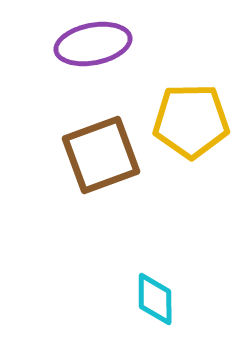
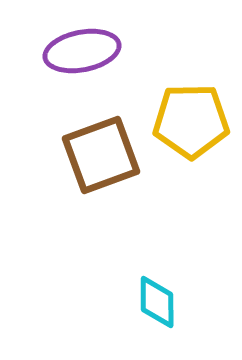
purple ellipse: moved 11 px left, 7 px down
cyan diamond: moved 2 px right, 3 px down
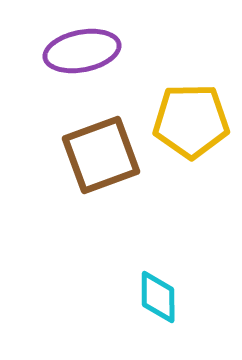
cyan diamond: moved 1 px right, 5 px up
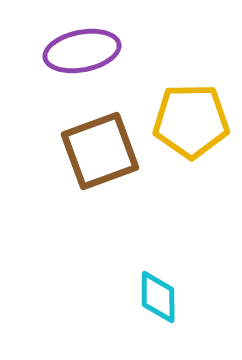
brown square: moved 1 px left, 4 px up
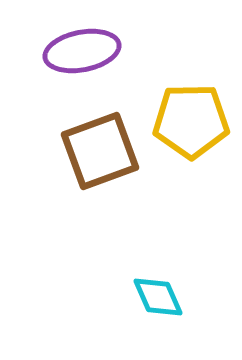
cyan diamond: rotated 24 degrees counterclockwise
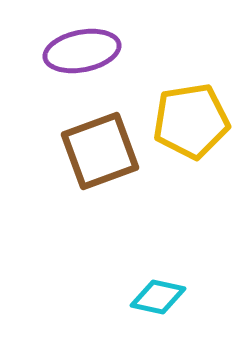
yellow pentagon: rotated 8 degrees counterclockwise
cyan diamond: rotated 54 degrees counterclockwise
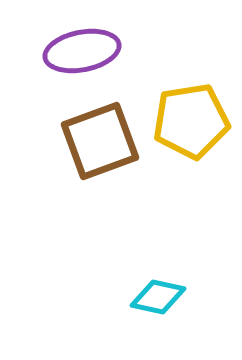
brown square: moved 10 px up
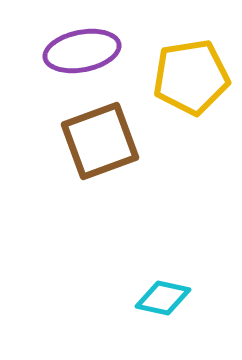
yellow pentagon: moved 44 px up
cyan diamond: moved 5 px right, 1 px down
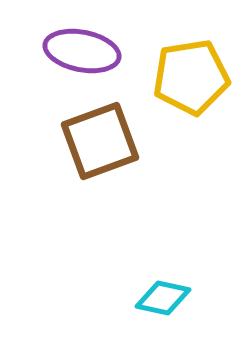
purple ellipse: rotated 22 degrees clockwise
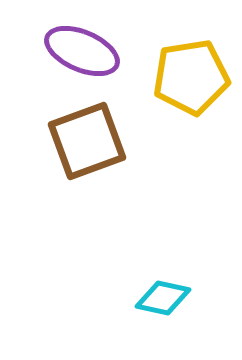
purple ellipse: rotated 12 degrees clockwise
brown square: moved 13 px left
